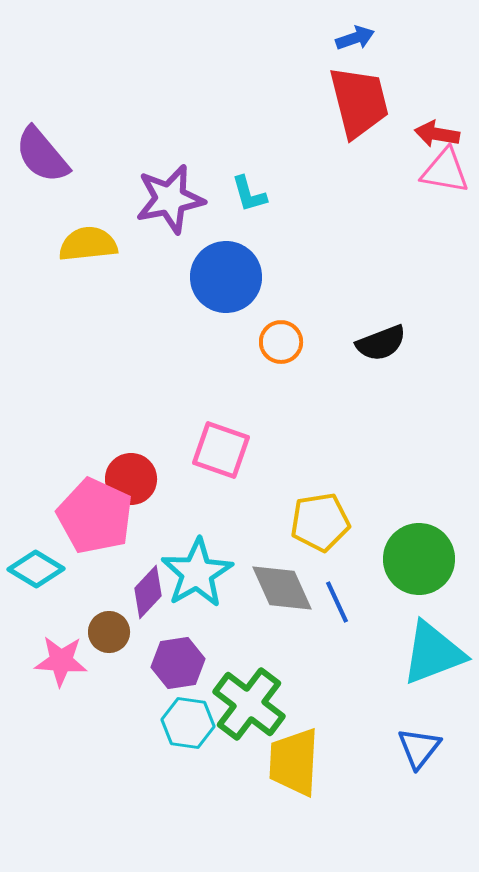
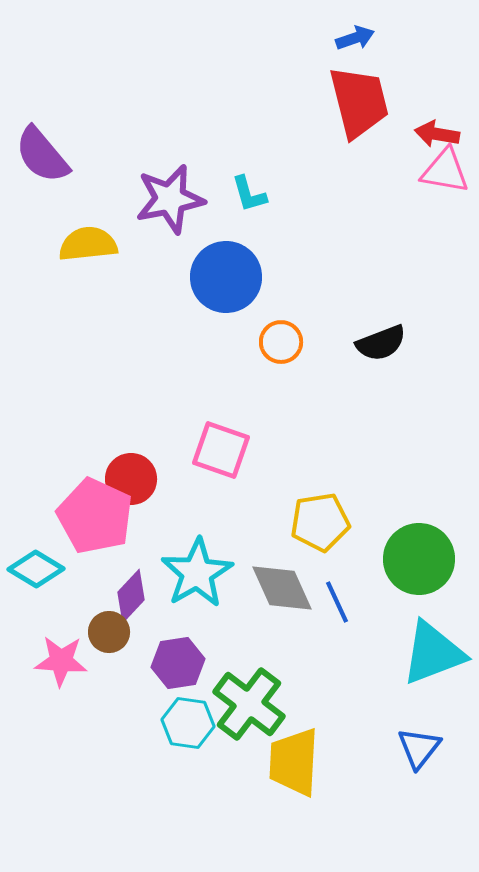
purple diamond: moved 17 px left, 4 px down
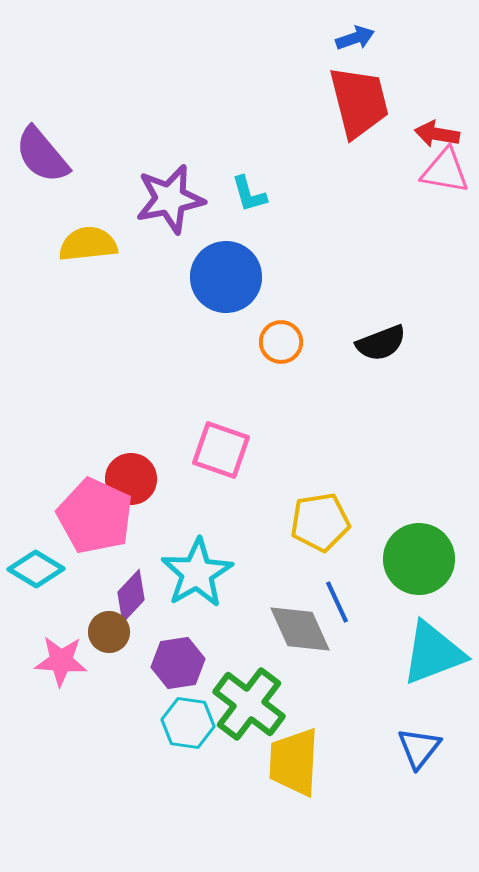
gray diamond: moved 18 px right, 41 px down
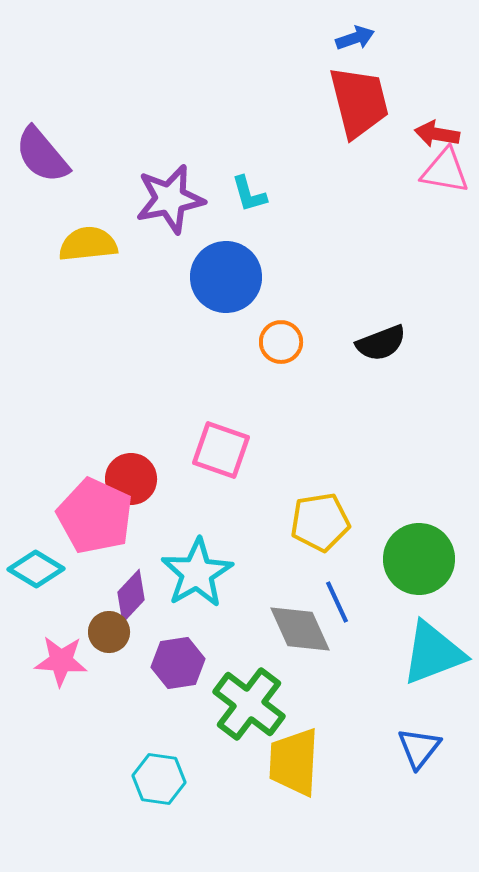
cyan hexagon: moved 29 px left, 56 px down
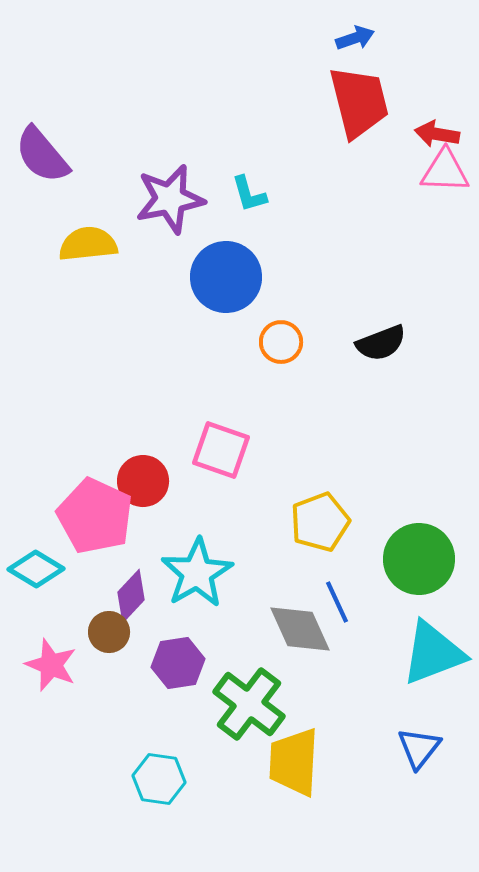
pink triangle: rotated 8 degrees counterclockwise
red circle: moved 12 px right, 2 px down
yellow pentagon: rotated 12 degrees counterclockwise
pink star: moved 10 px left, 4 px down; rotated 18 degrees clockwise
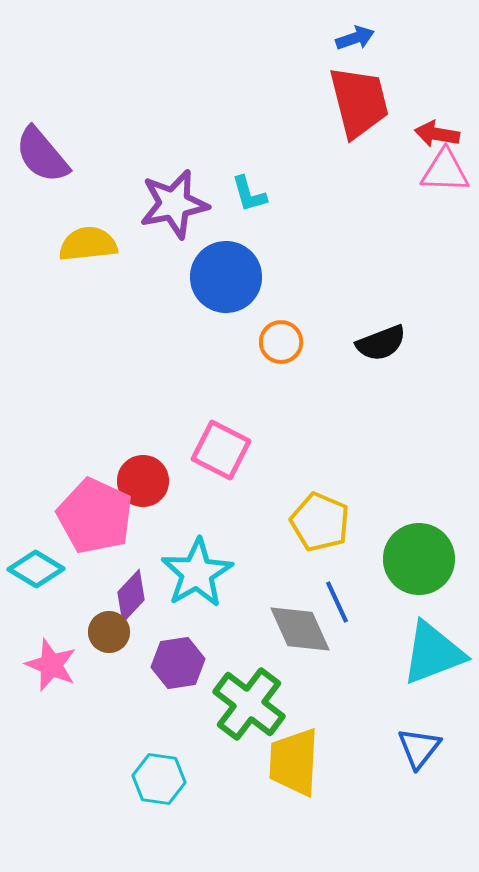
purple star: moved 4 px right, 5 px down
pink square: rotated 8 degrees clockwise
yellow pentagon: rotated 28 degrees counterclockwise
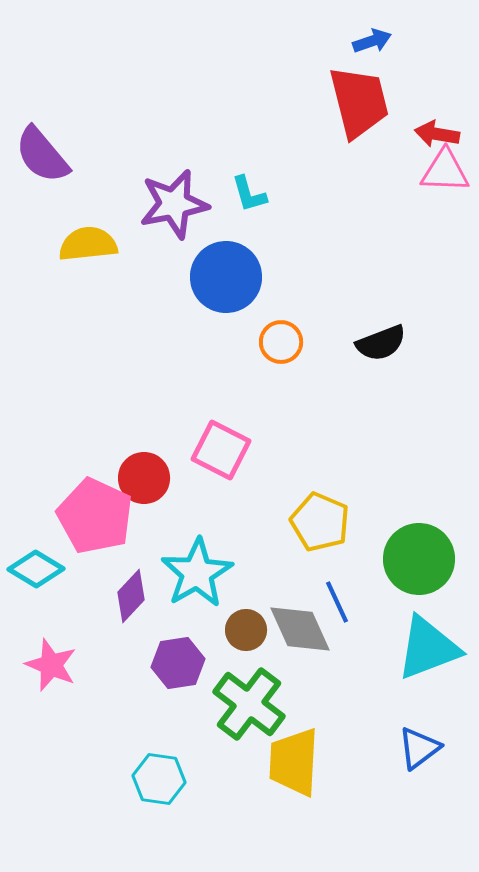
blue arrow: moved 17 px right, 3 px down
red circle: moved 1 px right, 3 px up
brown circle: moved 137 px right, 2 px up
cyan triangle: moved 5 px left, 5 px up
blue triangle: rotated 15 degrees clockwise
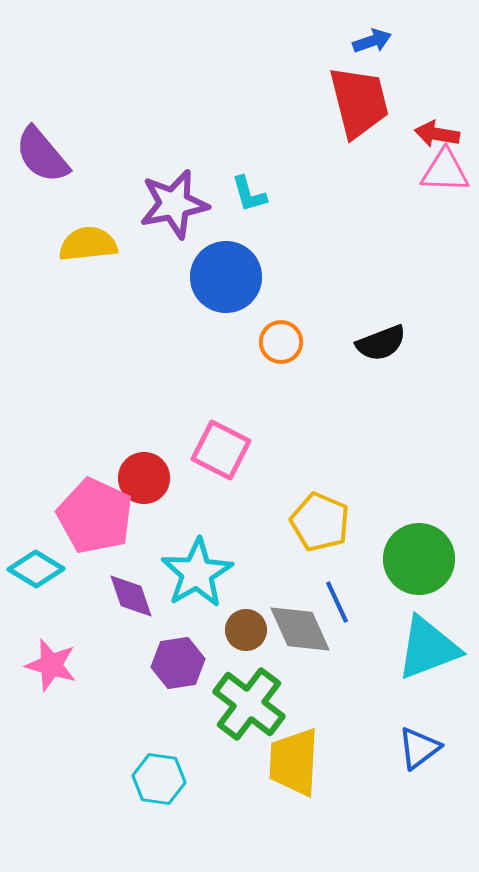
purple diamond: rotated 62 degrees counterclockwise
pink star: rotated 6 degrees counterclockwise
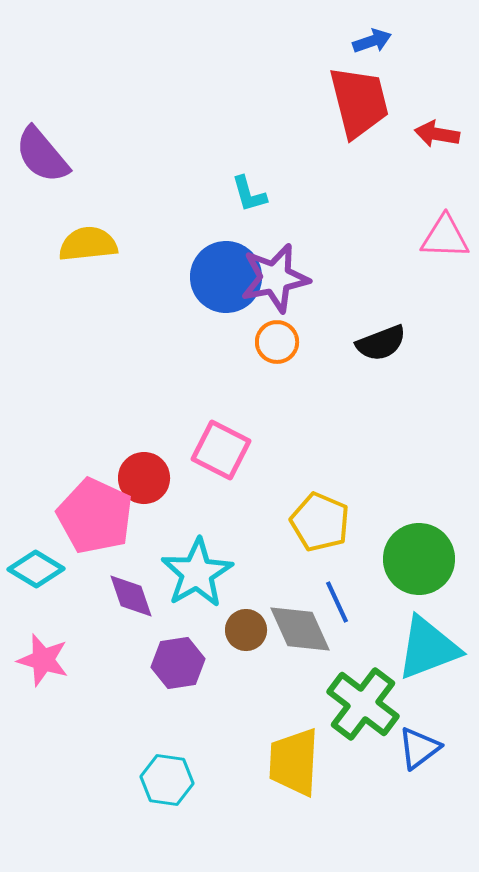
pink triangle: moved 66 px down
purple star: moved 101 px right, 74 px down
orange circle: moved 4 px left
pink star: moved 8 px left, 5 px up
green cross: moved 114 px right
cyan hexagon: moved 8 px right, 1 px down
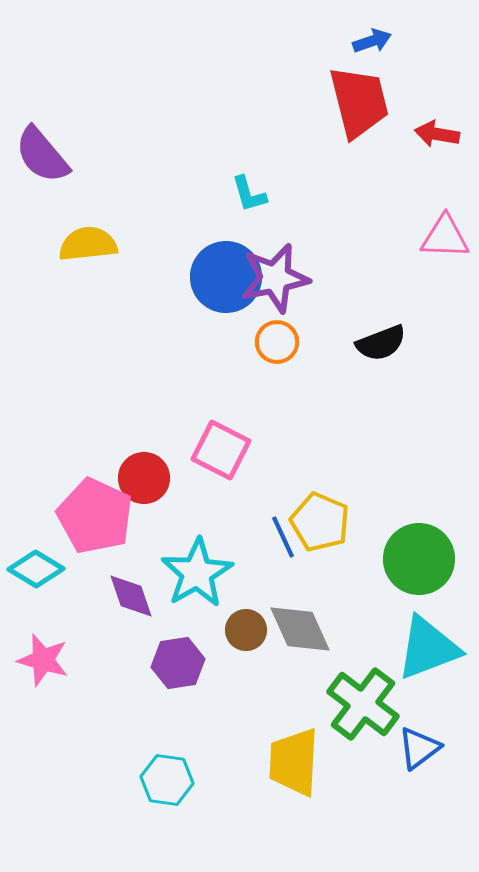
blue line: moved 54 px left, 65 px up
